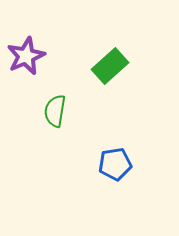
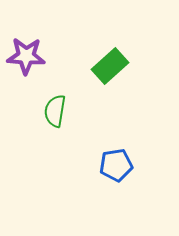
purple star: rotated 27 degrees clockwise
blue pentagon: moved 1 px right, 1 px down
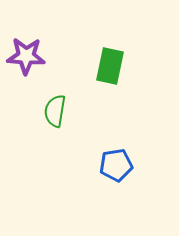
green rectangle: rotated 36 degrees counterclockwise
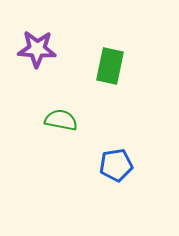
purple star: moved 11 px right, 7 px up
green semicircle: moved 6 px right, 9 px down; rotated 92 degrees clockwise
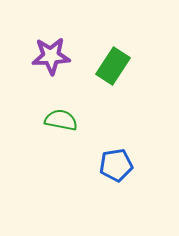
purple star: moved 14 px right, 7 px down; rotated 6 degrees counterclockwise
green rectangle: moved 3 px right; rotated 21 degrees clockwise
